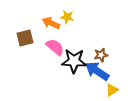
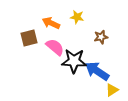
yellow star: moved 10 px right
brown square: moved 4 px right
brown star: moved 18 px up
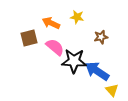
yellow triangle: rotated 40 degrees counterclockwise
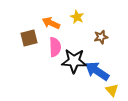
yellow star: rotated 16 degrees clockwise
pink semicircle: rotated 48 degrees clockwise
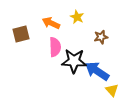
brown square: moved 8 px left, 4 px up
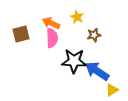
brown star: moved 7 px left, 2 px up
pink semicircle: moved 3 px left, 9 px up
yellow triangle: rotated 40 degrees clockwise
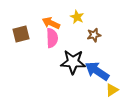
black star: moved 1 px left, 1 px down
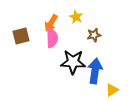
yellow star: moved 1 px left
orange arrow: rotated 84 degrees counterclockwise
brown square: moved 2 px down
blue arrow: moved 2 px left; rotated 65 degrees clockwise
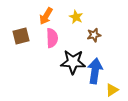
orange arrow: moved 5 px left, 7 px up
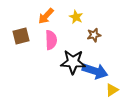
orange arrow: rotated 12 degrees clockwise
pink semicircle: moved 1 px left, 2 px down
blue arrow: rotated 100 degrees clockwise
